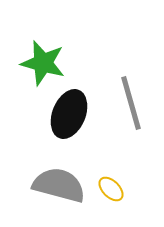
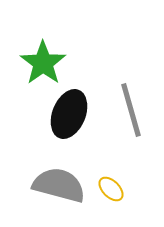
green star: rotated 21 degrees clockwise
gray line: moved 7 px down
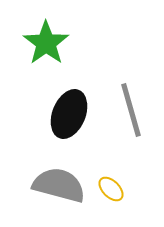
green star: moved 3 px right, 20 px up
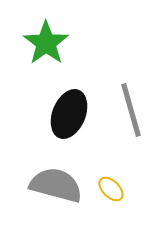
gray semicircle: moved 3 px left
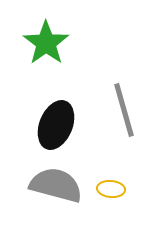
gray line: moved 7 px left
black ellipse: moved 13 px left, 11 px down
yellow ellipse: rotated 40 degrees counterclockwise
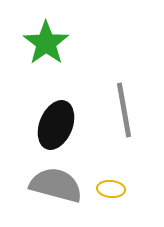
gray line: rotated 6 degrees clockwise
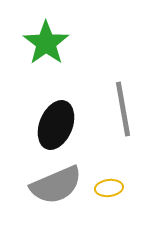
gray line: moved 1 px left, 1 px up
gray semicircle: rotated 142 degrees clockwise
yellow ellipse: moved 2 px left, 1 px up; rotated 12 degrees counterclockwise
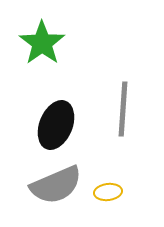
green star: moved 4 px left
gray line: rotated 14 degrees clockwise
yellow ellipse: moved 1 px left, 4 px down
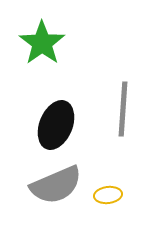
yellow ellipse: moved 3 px down
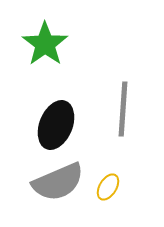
green star: moved 3 px right, 1 px down
gray semicircle: moved 2 px right, 3 px up
yellow ellipse: moved 8 px up; rotated 52 degrees counterclockwise
